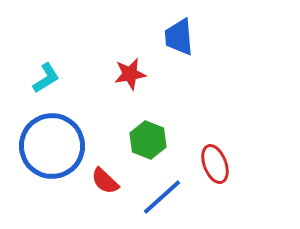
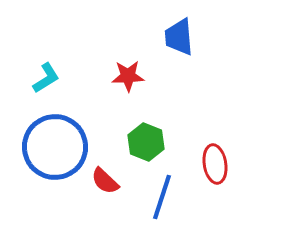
red star: moved 2 px left, 2 px down; rotated 8 degrees clockwise
green hexagon: moved 2 px left, 2 px down
blue circle: moved 3 px right, 1 px down
red ellipse: rotated 12 degrees clockwise
blue line: rotated 30 degrees counterclockwise
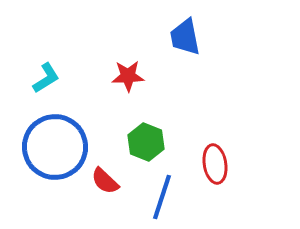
blue trapezoid: moved 6 px right; rotated 6 degrees counterclockwise
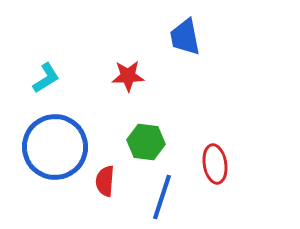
green hexagon: rotated 15 degrees counterclockwise
red semicircle: rotated 52 degrees clockwise
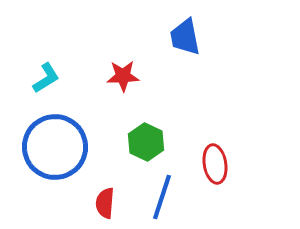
red star: moved 5 px left
green hexagon: rotated 18 degrees clockwise
red semicircle: moved 22 px down
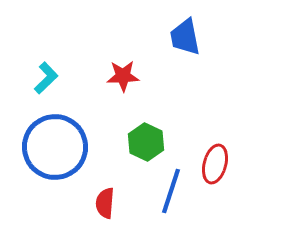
cyan L-shape: rotated 12 degrees counterclockwise
red ellipse: rotated 24 degrees clockwise
blue line: moved 9 px right, 6 px up
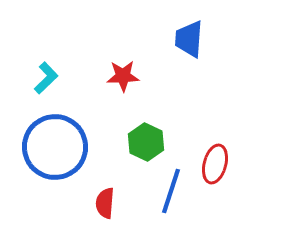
blue trapezoid: moved 4 px right, 2 px down; rotated 15 degrees clockwise
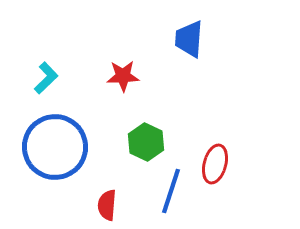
red semicircle: moved 2 px right, 2 px down
